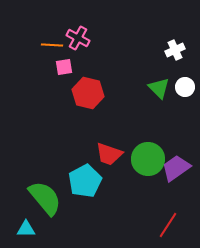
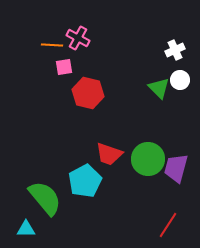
white circle: moved 5 px left, 7 px up
purple trapezoid: rotated 40 degrees counterclockwise
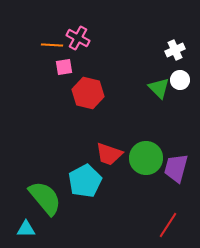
green circle: moved 2 px left, 1 px up
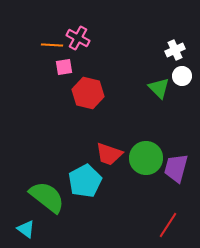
white circle: moved 2 px right, 4 px up
green semicircle: moved 2 px right, 1 px up; rotated 12 degrees counterclockwise
cyan triangle: rotated 36 degrees clockwise
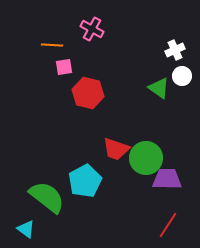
pink cross: moved 14 px right, 9 px up
green triangle: rotated 10 degrees counterclockwise
red trapezoid: moved 7 px right, 5 px up
purple trapezoid: moved 9 px left, 11 px down; rotated 76 degrees clockwise
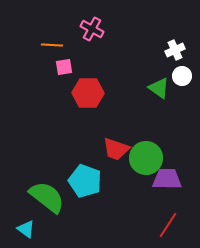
red hexagon: rotated 12 degrees counterclockwise
cyan pentagon: rotated 24 degrees counterclockwise
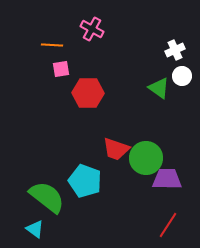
pink square: moved 3 px left, 2 px down
cyan triangle: moved 9 px right
